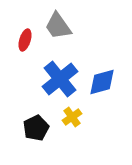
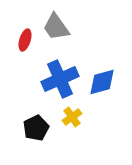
gray trapezoid: moved 2 px left, 1 px down
blue cross: rotated 15 degrees clockwise
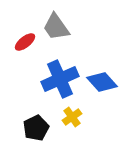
red ellipse: moved 2 px down; rotated 35 degrees clockwise
blue diamond: rotated 64 degrees clockwise
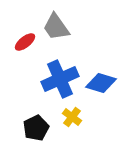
blue diamond: moved 1 px left, 1 px down; rotated 32 degrees counterclockwise
yellow cross: rotated 18 degrees counterclockwise
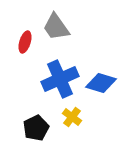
red ellipse: rotated 35 degrees counterclockwise
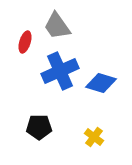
gray trapezoid: moved 1 px right, 1 px up
blue cross: moved 8 px up
yellow cross: moved 22 px right, 20 px down
black pentagon: moved 3 px right, 1 px up; rotated 25 degrees clockwise
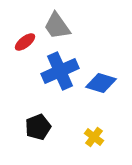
red ellipse: rotated 35 degrees clockwise
black pentagon: moved 1 px left; rotated 20 degrees counterclockwise
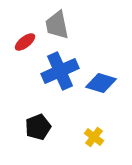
gray trapezoid: moved 1 px up; rotated 24 degrees clockwise
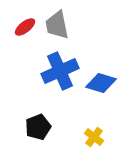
red ellipse: moved 15 px up
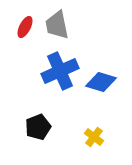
red ellipse: rotated 25 degrees counterclockwise
blue diamond: moved 1 px up
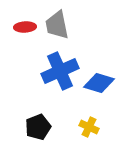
red ellipse: rotated 60 degrees clockwise
blue diamond: moved 2 px left, 1 px down
yellow cross: moved 5 px left, 10 px up; rotated 12 degrees counterclockwise
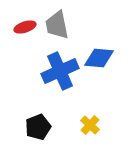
red ellipse: rotated 15 degrees counterclockwise
blue diamond: moved 25 px up; rotated 12 degrees counterclockwise
yellow cross: moved 1 px right, 2 px up; rotated 18 degrees clockwise
